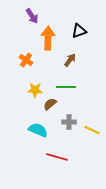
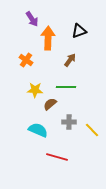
purple arrow: moved 3 px down
yellow line: rotated 21 degrees clockwise
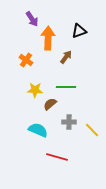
brown arrow: moved 4 px left, 3 px up
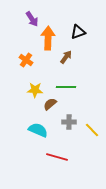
black triangle: moved 1 px left, 1 px down
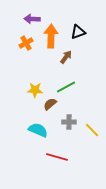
purple arrow: rotated 126 degrees clockwise
orange arrow: moved 3 px right, 2 px up
orange cross: moved 17 px up; rotated 24 degrees clockwise
green line: rotated 30 degrees counterclockwise
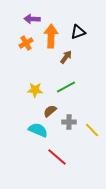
brown semicircle: moved 7 px down
red line: rotated 25 degrees clockwise
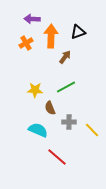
brown arrow: moved 1 px left
brown semicircle: moved 3 px up; rotated 72 degrees counterclockwise
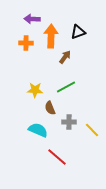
orange cross: rotated 32 degrees clockwise
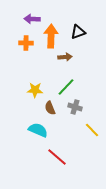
brown arrow: rotated 48 degrees clockwise
green line: rotated 18 degrees counterclockwise
gray cross: moved 6 px right, 15 px up; rotated 16 degrees clockwise
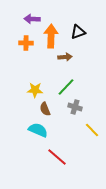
brown semicircle: moved 5 px left, 1 px down
